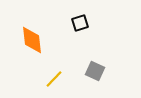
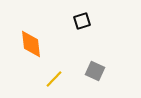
black square: moved 2 px right, 2 px up
orange diamond: moved 1 px left, 4 px down
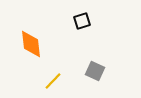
yellow line: moved 1 px left, 2 px down
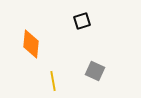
orange diamond: rotated 12 degrees clockwise
yellow line: rotated 54 degrees counterclockwise
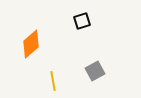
orange diamond: rotated 44 degrees clockwise
gray square: rotated 36 degrees clockwise
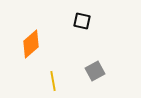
black square: rotated 30 degrees clockwise
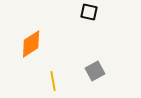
black square: moved 7 px right, 9 px up
orange diamond: rotated 8 degrees clockwise
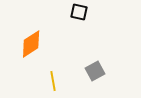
black square: moved 10 px left
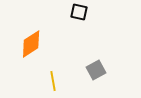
gray square: moved 1 px right, 1 px up
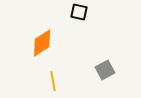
orange diamond: moved 11 px right, 1 px up
gray square: moved 9 px right
